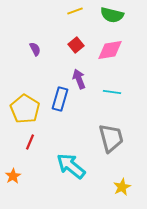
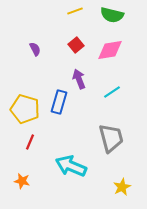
cyan line: rotated 42 degrees counterclockwise
blue rectangle: moved 1 px left, 3 px down
yellow pentagon: rotated 16 degrees counterclockwise
cyan arrow: rotated 16 degrees counterclockwise
orange star: moved 9 px right, 5 px down; rotated 28 degrees counterclockwise
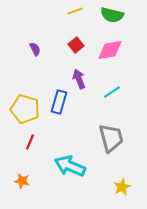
cyan arrow: moved 1 px left
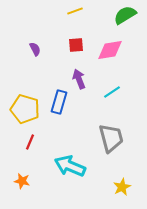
green semicircle: moved 13 px right; rotated 135 degrees clockwise
red square: rotated 35 degrees clockwise
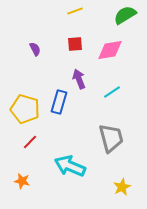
red square: moved 1 px left, 1 px up
red line: rotated 21 degrees clockwise
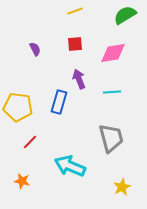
pink diamond: moved 3 px right, 3 px down
cyan line: rotated 30 degrees clockwise
yellow pentagon: moved 7 px left, 2 px up; rotated 8 degrees counterclockwise
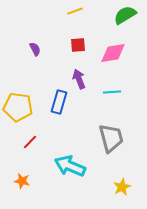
red square: moved 3 px right, 1 px down
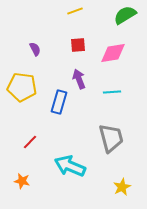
yellow pentagon: moved 4 px right, 20 px up
